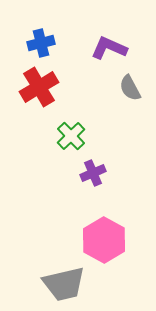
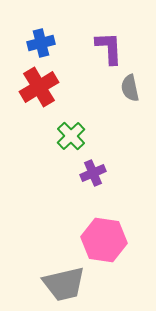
purple L-shape: rotated 63 degrees clockwise
gray semicircle: rotated 16 degrees clockwise
pink hexagon: rotated 21 degrees counterclockwise
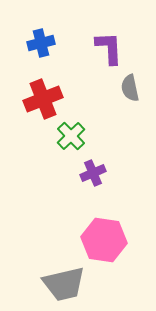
red cross: moved 4 px right, 12 px down; rotated 9 degrees clockwise
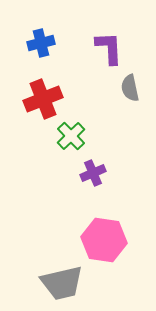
gray trapezoid: moved 2 px left, 1 px up
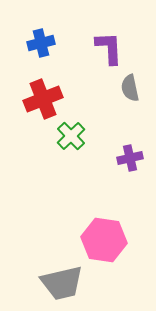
purple cross: moved 37 px right, 15 px up; rotated 10 degrees clockwise
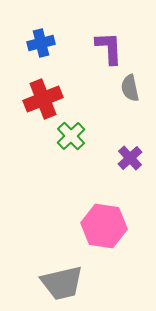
purple cross: rotated 30 degrees counterclockwise
pink hexagon: moved 14 px up
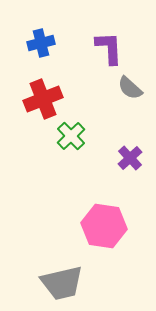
gray semicircle: rotated 36 degrees counterclockwise
